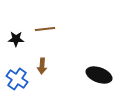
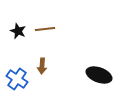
black star: moved 2 px right, 8 px up; rotated 21 degrees clockwise
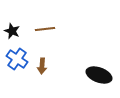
black star: moved 6 px left
blue cross: moved 20 px up
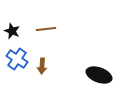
brown line: moved 1 px right
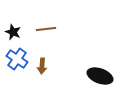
black star: moved 1 px right, 1 px down
black ellipse: moved 1 px right, 1 px down
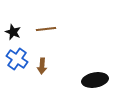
black ellipse: moved 5 px left, 4 px down; rotated 30 degrees counterclockwise
